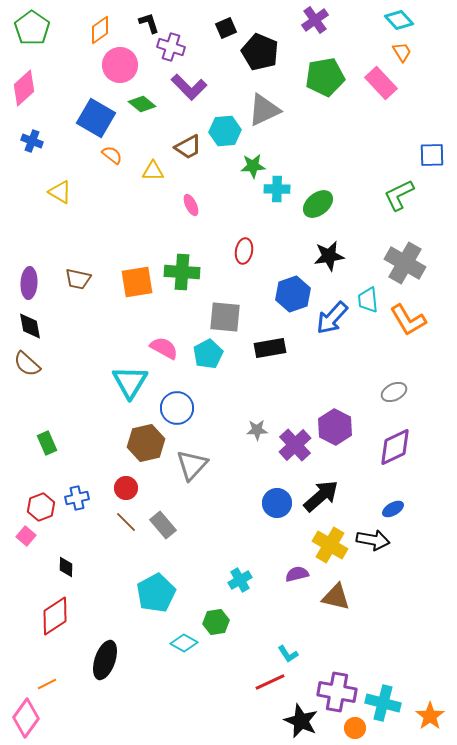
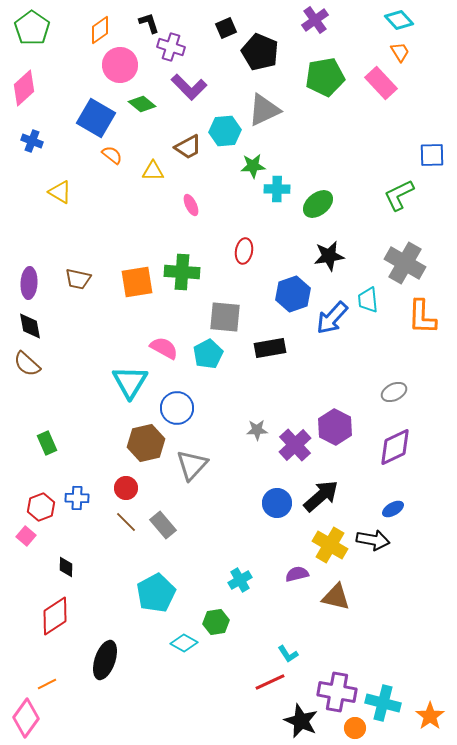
orange trapezoid at (402, 52): moved 2 px left
orange L-shape at (408, 320): moved 14 px right, 3 px up; rotated 33 degrees clockwise
blue cross at (77, 498): rotated 15 degrees clockwise
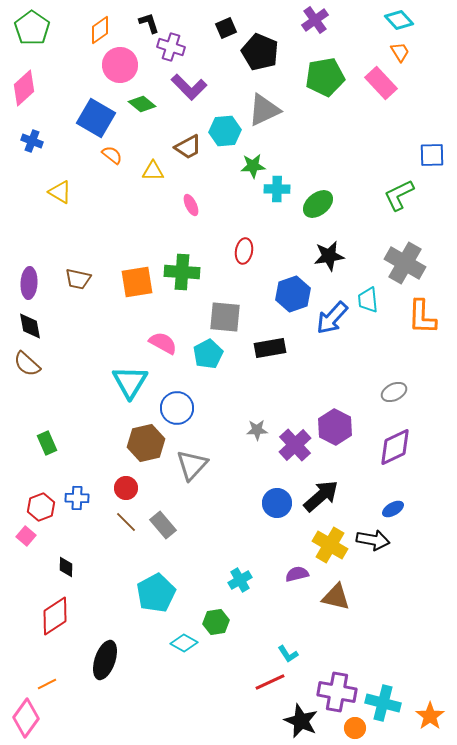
pink semicircle at (164, 348): moved 1 px left, 5 px up
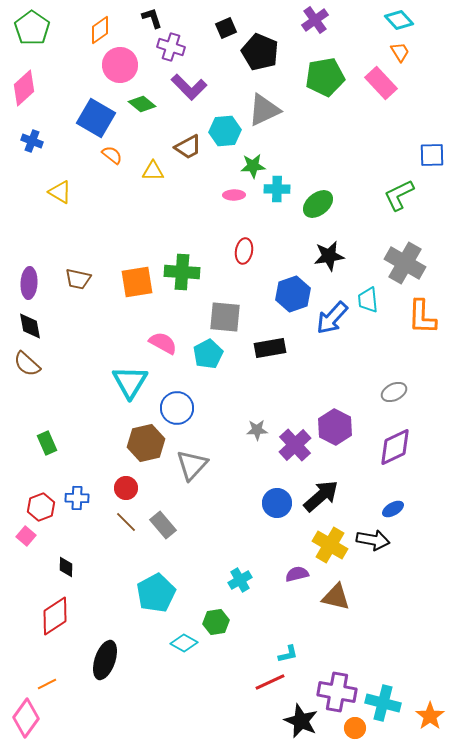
black L-shape at (149, 23): moved 3 px right, 5 px up
pink ellipse at (191, 205): moved 43 px right, 10 px up; rotated 65 degrees counterclockwise
cyan L-shape at (288, 654): rotated 70 degrees counterclockwise
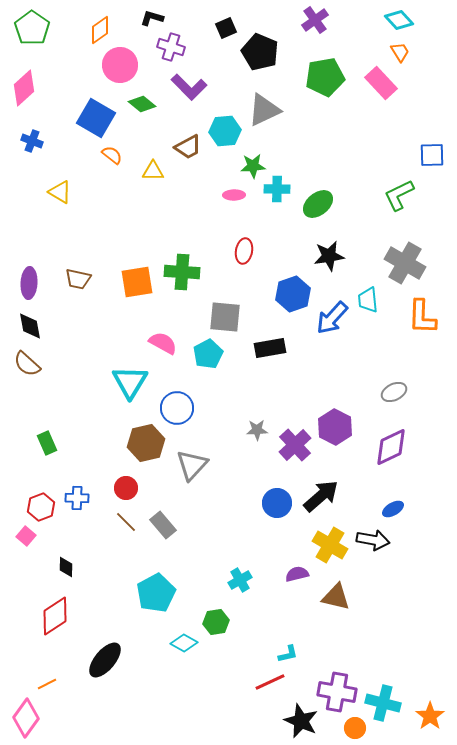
black L-shape at (152, 18): rotated 55 degrees counterclockwise
purple diamond at (395, 447): moved 4 px left
black ellipse at (105, 660): rotated 21 degrees clockwise
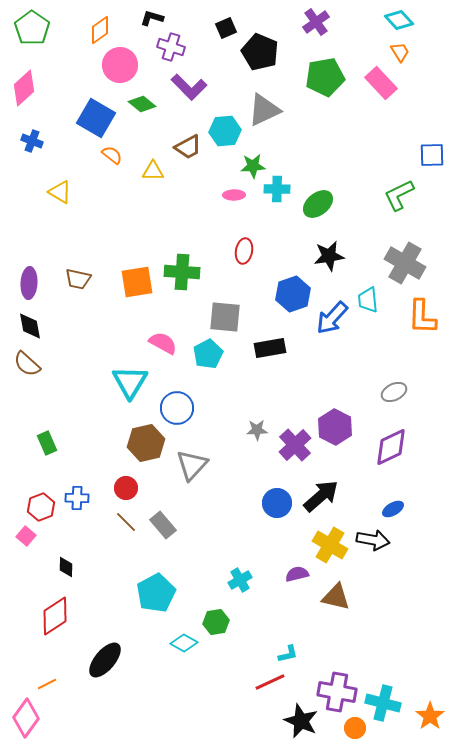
purple cross at (315, 20): moved 1 px right, 2 px down
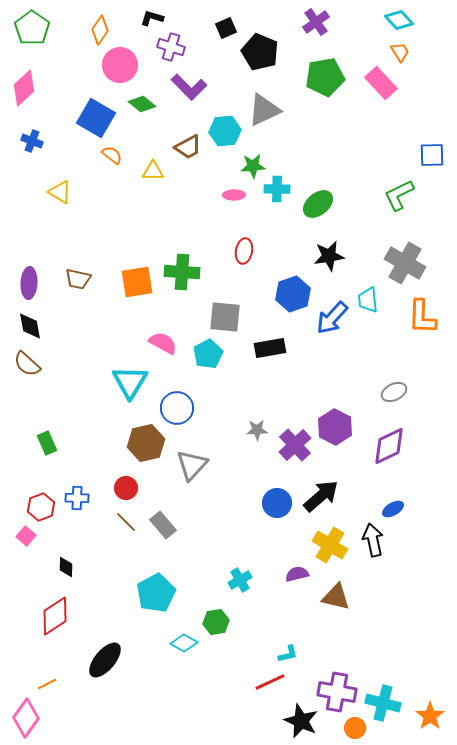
orange diamond at (100, 30): rotated 20 degrees counterclockwise
purple diamond at (391, 447): moved 2 px left, 1 px up
black arrow at (373, 540): rotated 112 degrees counterclockwise
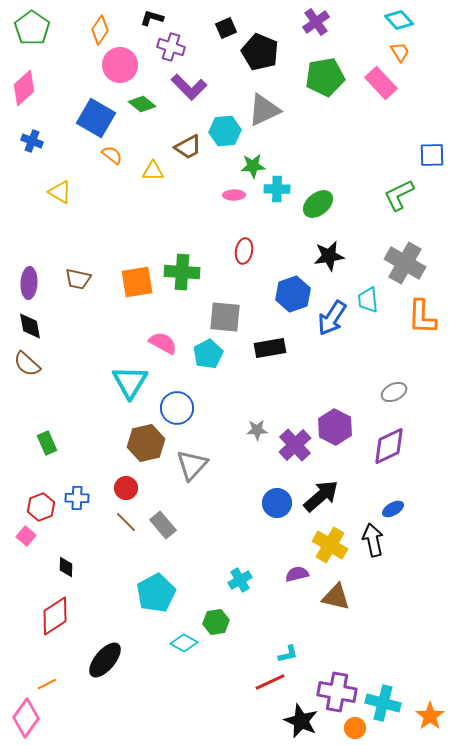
blue arrow at (332, 318): rotated 9 degrees counterclockwise
